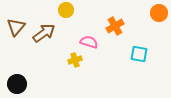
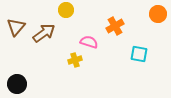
orange circle: moved 1 px left, 1 px down
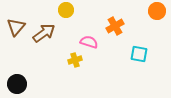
orange circle: moved 1 px left, 3 px up
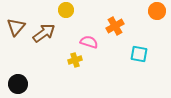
black circle: moved 1 px right
